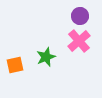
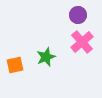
purple circle: moved 2 px left, 1 px up
pink cross: moved 3 px right, 1 px down
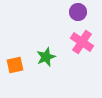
purple circle: moved 3 px up
pink cross: rotated 15 degrees counterclockwise
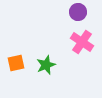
green star: moved 8 px down
orange square: moved 1 px right, 2 px up
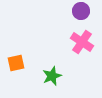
purple circle: moved 3 px right, 1 px up
green star: moved 6 px right, 11 px down
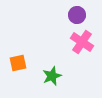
purple circle: moved 4 px left, 4 px down
orange square: moved 2 px right
